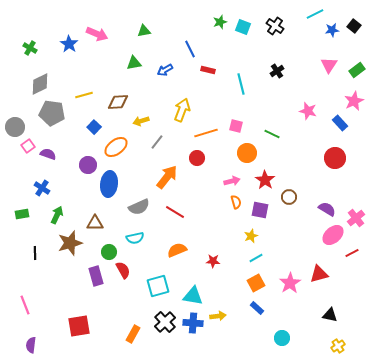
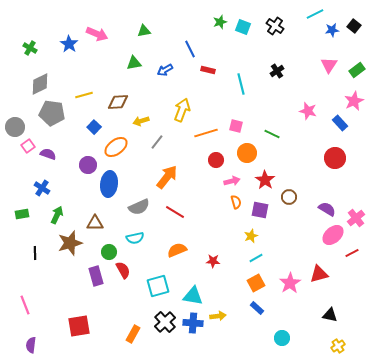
red circle at (197, 158): moved 19 px right, 2 px down
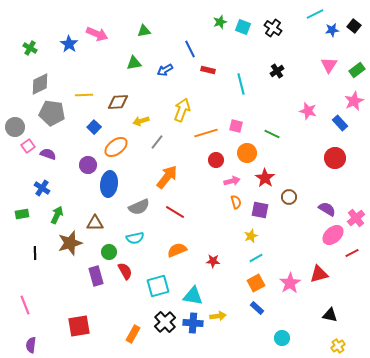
black cross at (275, 26): moved 2 px left, 2 px down
yellow line at (84, 95): rotated 12 degrees clockwise
red star at (265, 180): moved 2 px up
red semicircle at (123, 270): moved 2 px right, 1 px down
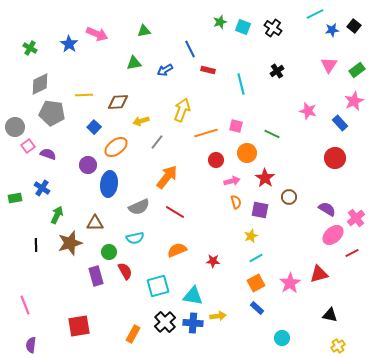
green rectangle at (22, 214): moved 7 px left, 16 px up
black line at (35, 253): moved 1 px right, 8 px up
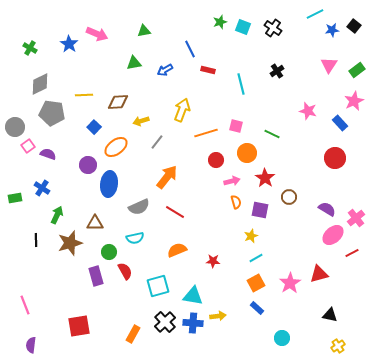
black line at (36, 245): moved 5 px up
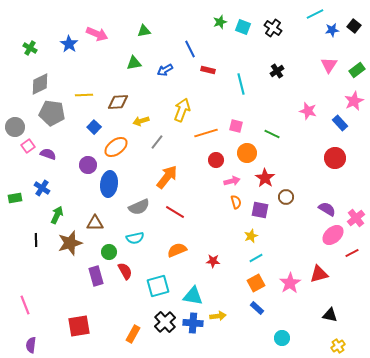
brown circle at (289, 197): moved 3 px left
